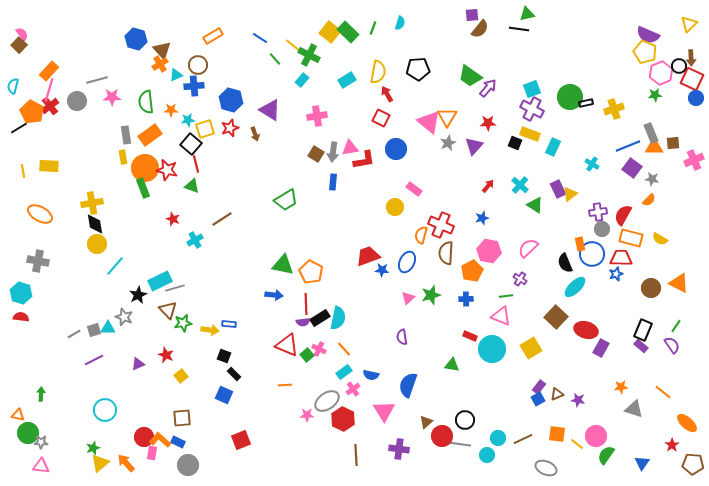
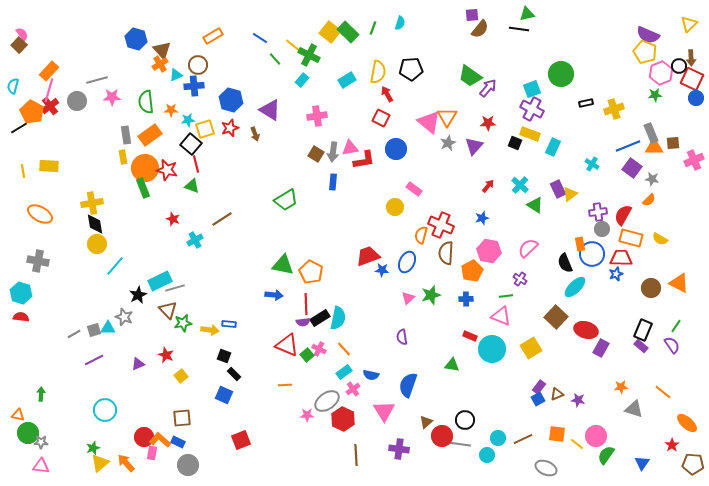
black pentagon at (418, 69): moved 7 px left
green circle at (570, 97): moved 9 px left, 23 px up
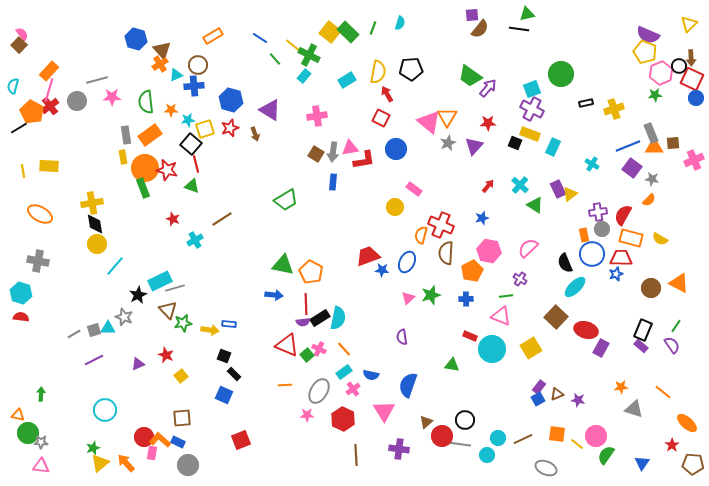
cyan rectangle at (302, 80): moved 2 px right, 4 px up
orange rectangle at (580, 244): moved 4 px right, 9 px up
gray ellipse at (327, 401): moved 8 px left, 10 px up; rotated 25 degrees counterclockwise
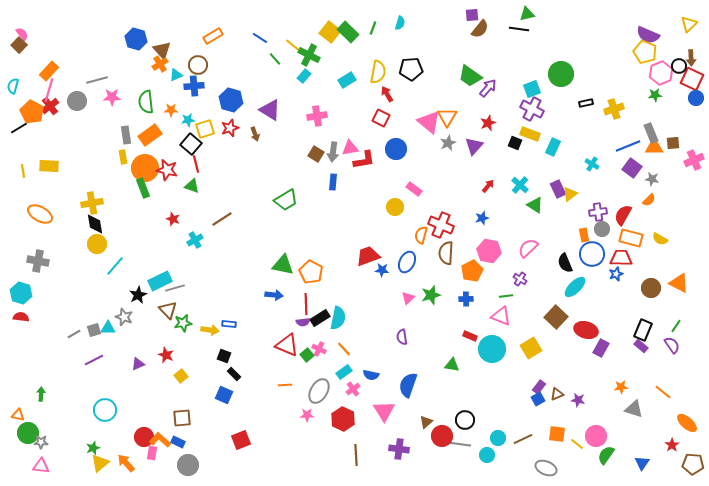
red star at (488, 123): rotated 21 degrees counterclockwise
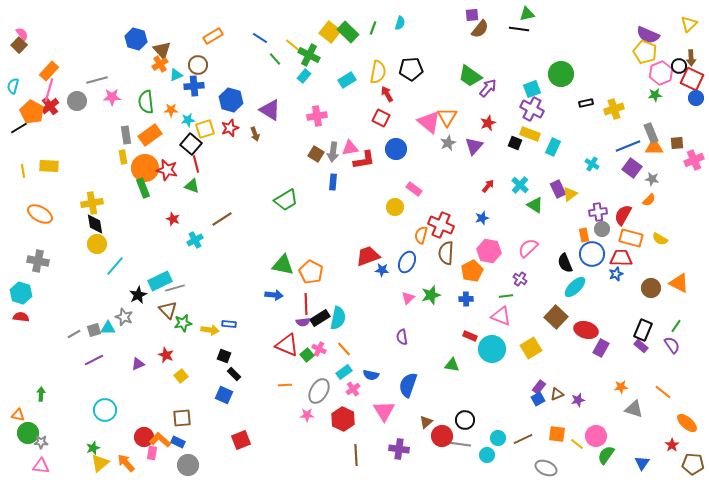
brown square at (673, 143): moved 4 px right
purple star at (578, 400): rotated 24 degrees counterclockwise
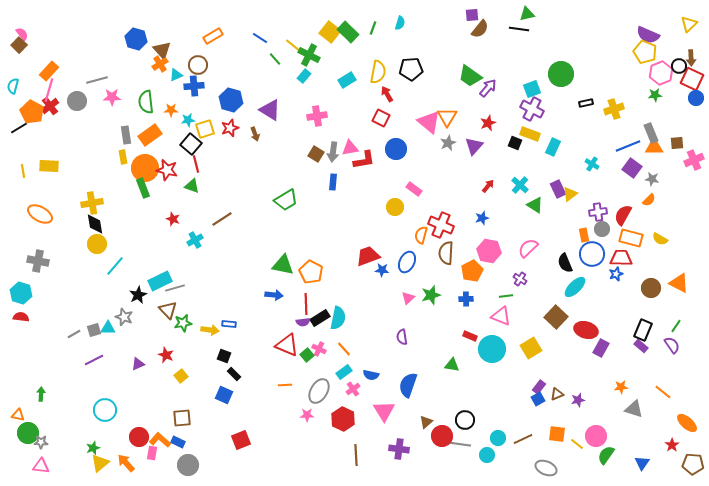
red circle at (144, 437): moved 5 px left
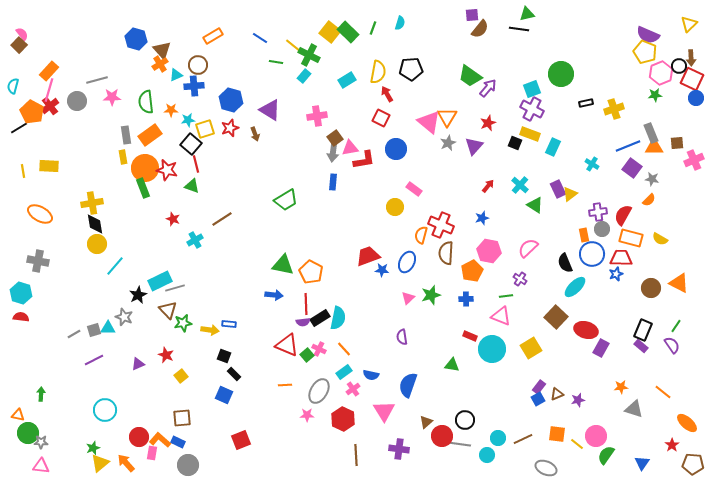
green line at (275, 59): moved 1 px right, 3 px down; rotated 40 degrees counterclockwise
brown square at (316, 154): moved 19 px right, 16 px up; rotated 21 degrees clockwise
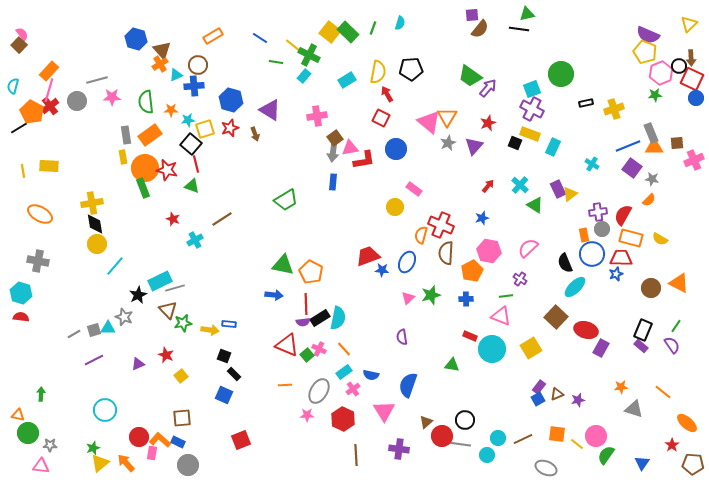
gray star at (41, 442): moved 9 px right, 3 px down
